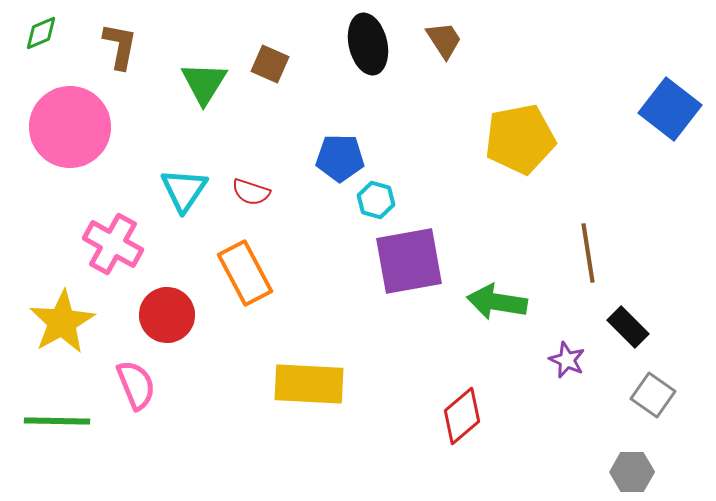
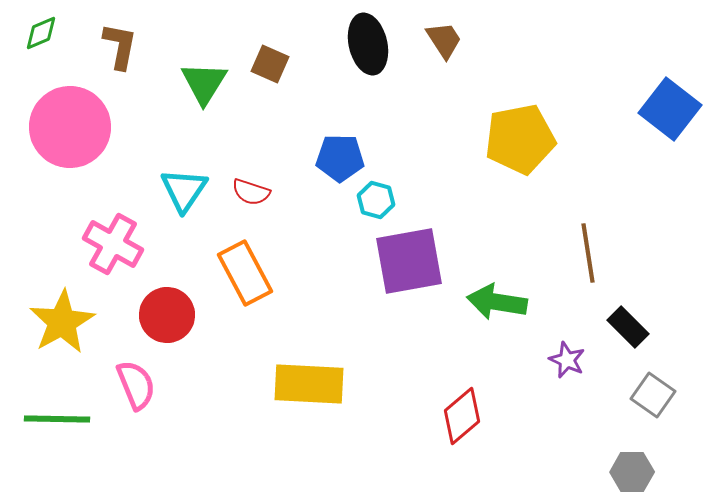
green line: moved 2 px up
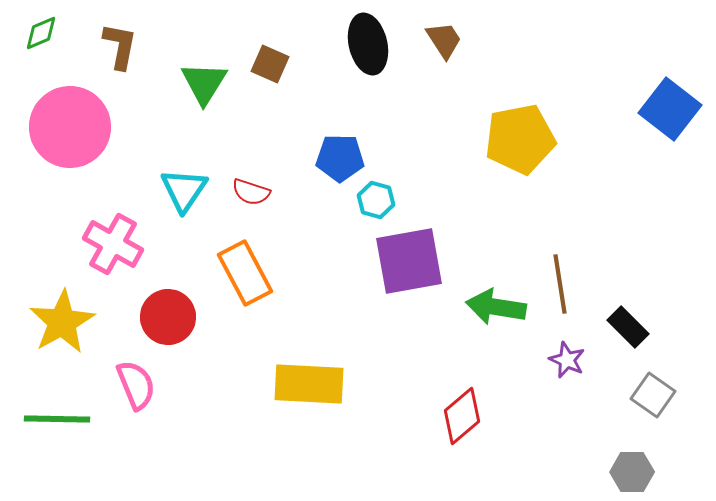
brown line: moved 28 px left, 31 px down
green arrow: moved 1 px left, 5 px down
red circle: moved 1 px right, 2 px down
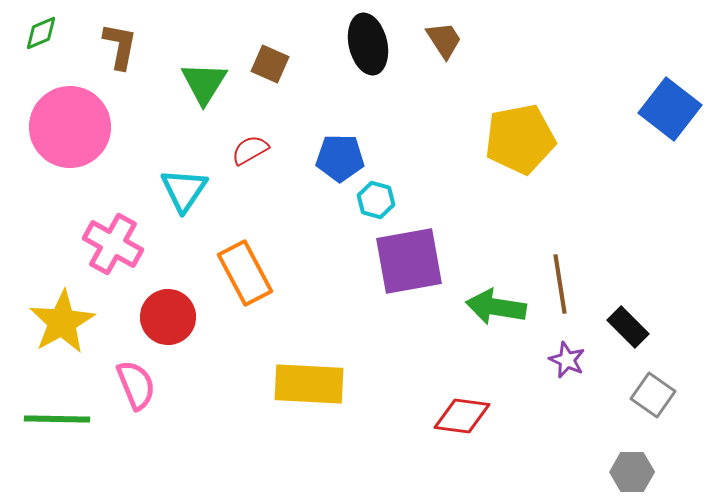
red semicircle: moved 1 px left, 42 px up; rotated 132 degrees clockwise
red diamond: rotated 48 degrees clockwise
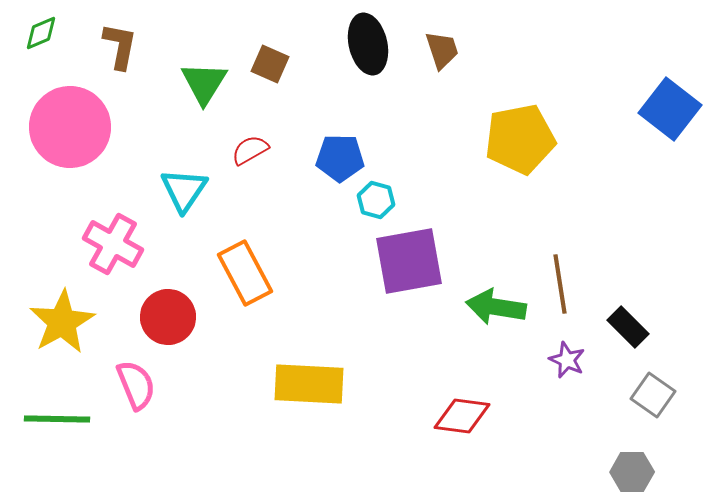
brown trapezoid: moved 2 px left, 10 px down; rotated 15 degrees clockwise
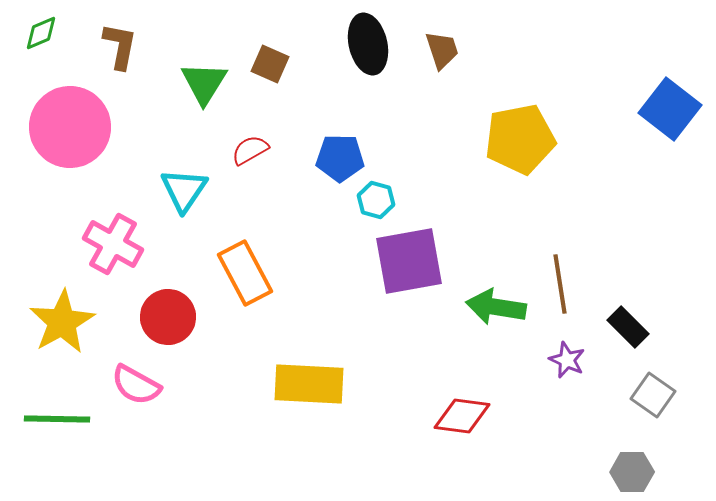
pink semicircle: rotated 141 degrees clockwise
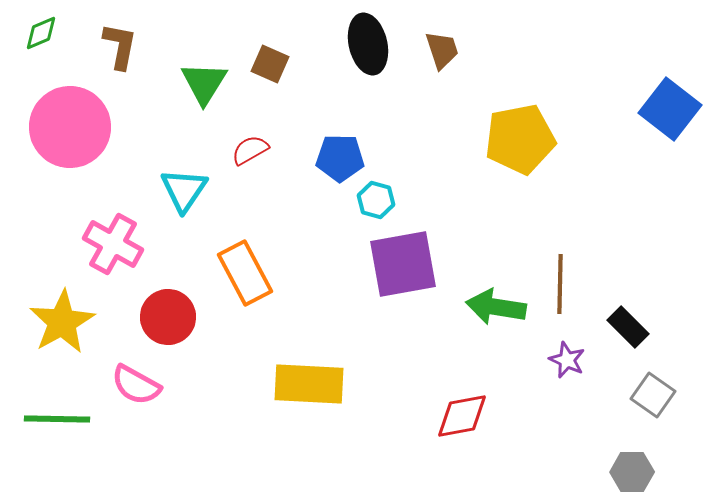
purple square: moved 6 px left, 3 px down
brown line: rotated 10 degrees clockwise
red diamond: rotated 18 degrees counterclockwise
